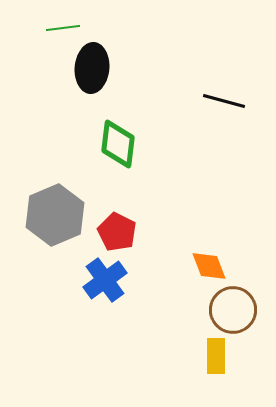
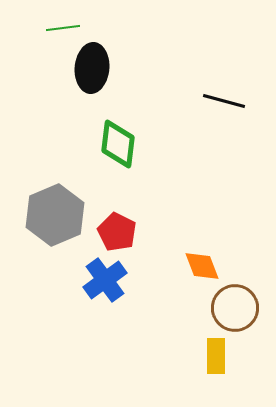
orange diamond: moved 7 px left
brown circle: moved 2 px right, 2 px up
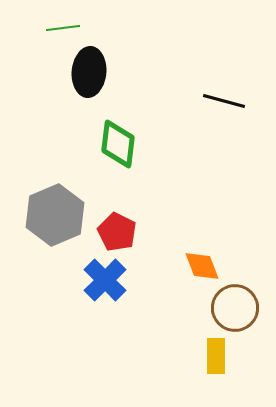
black ellipse: moved 3 px left, 4 px down
blue cross: rotated 9 degrees counterclockwise
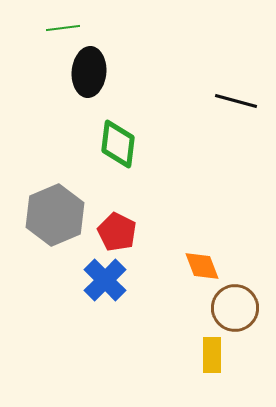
black line: moved 12 px right
yellow rectangle: moved 4 px left, 1 px up
